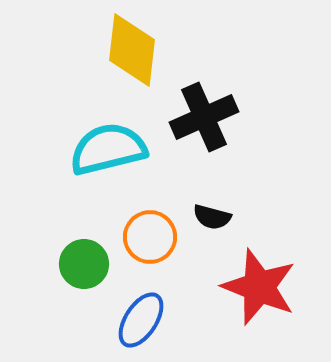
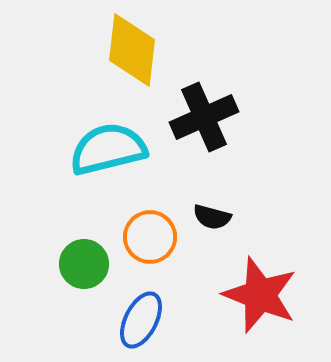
red star: moved 1 px right, 8 px down
blue ellipse: rotated 6 degrees counterclockwise
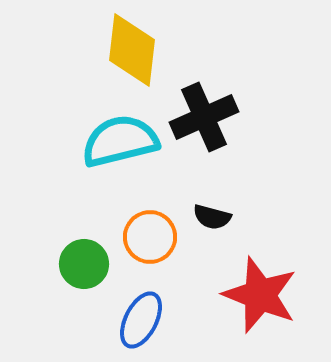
cyan semicircle: moved 12 px right, 8 px up
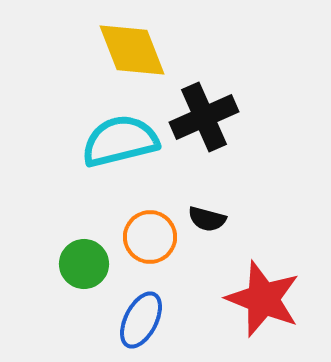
yellow diamond: rotated 28 degrees counterclockwise
black semicircle: moved 5 px left, 2 px down
red star: moved 3 px right, 4 px down
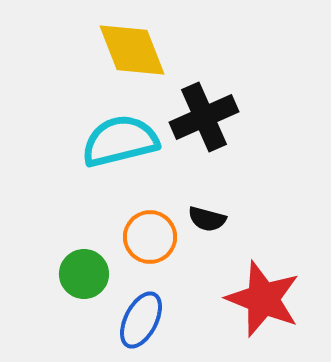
green circle: moved 10 px down
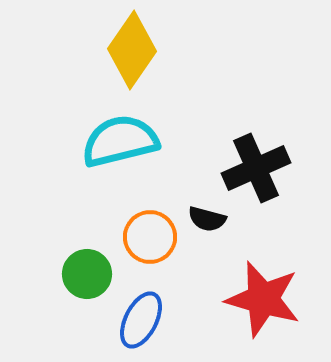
yellow diamond: rotated 56 degrees clockwise
black cross: moved 52 px right, 51 px down
green circle: moved 3 px right
red star: rotated 6 degrees counterclockwise
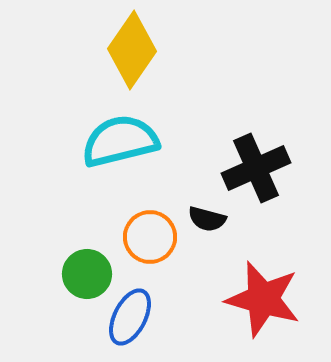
blue ellipse: moved 11 px left, 3 px up
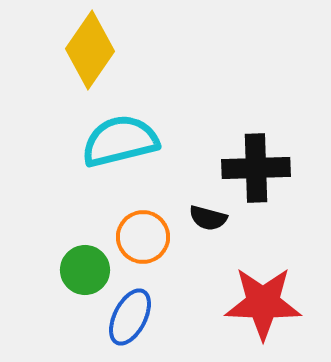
yellow diamond: moved 42 px left
black cross: rotated 22 degrees clockwise
black semicircle: moved 1 px right, 1 px up
orange circle: moved 7 px left
green circle: moved 2 px left, 4 px up
red star: moved 4 px down; rotated 14 degrees counterclockwise
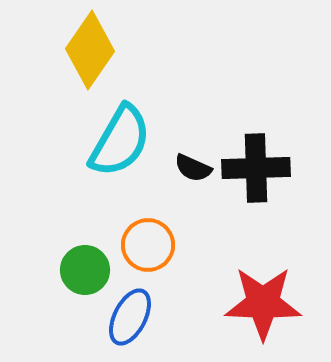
cyan semicircle: rotated 134 degrees clockwise
black semicircle: moved 15 px left, 50 px up; rotated 9 degrees clockwise
orange circle: moved 5 px right, 8 px down
